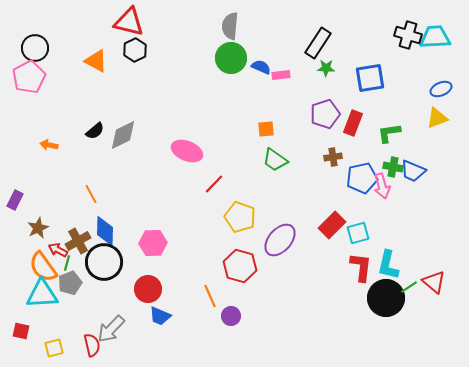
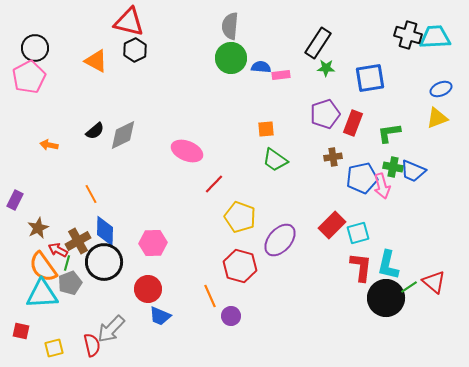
blue semicircle at (261, 67): rotated 18 degrees counterclockwise
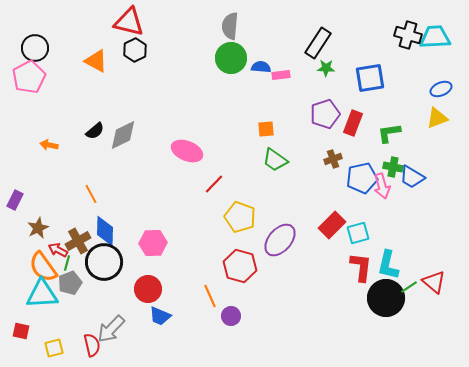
brown cross at (333, 157): moved 2 px down; rotated 12 degrees counterclockwise
blue trapezoid at (413, 171): moved 1 px left, 6 px down; rotated 8 degrees clockwise
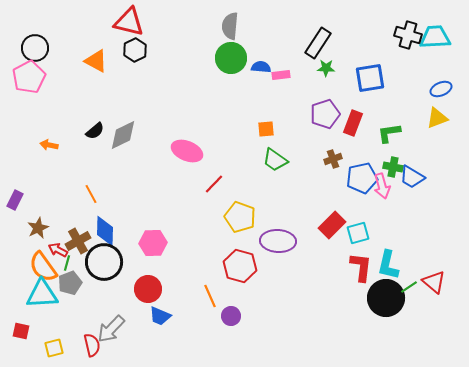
purple ellipse at (280, 240): moved 2 px left, 1 px down; rotated 52 degrees clockwise
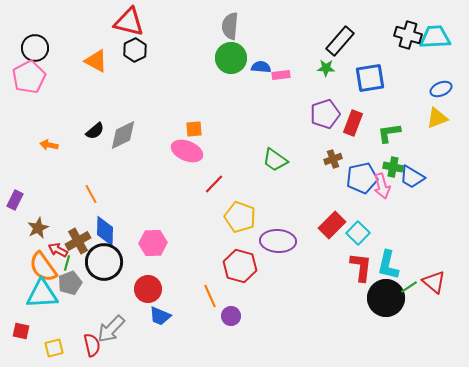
black rectangle at (318, 43): moved 22 px right, 2 px up; rotated 8 degrees clockwise
orange square at (266, 129): moved 72 px left
cyan square at (358, 233): rotated 30 degrees counterclockwise
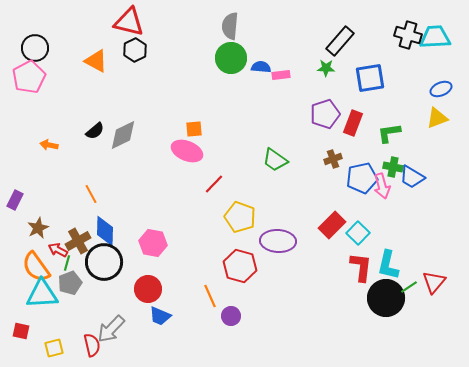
pink hexagon at (153, 243): rotated 12 degrees clockwise
orange semicircle at (43, 267): moved 7 px left
red triangle at (434, 282): rotated 30 degrees clockwise
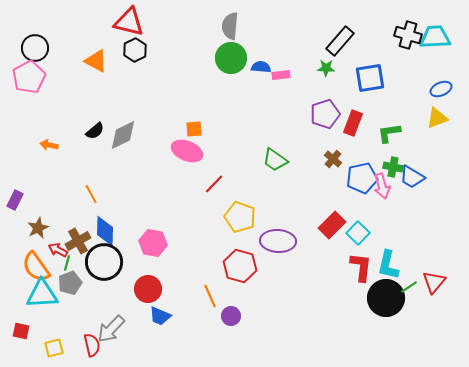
brown cross at (333, 159): rotated 30 degrees counterclockwise
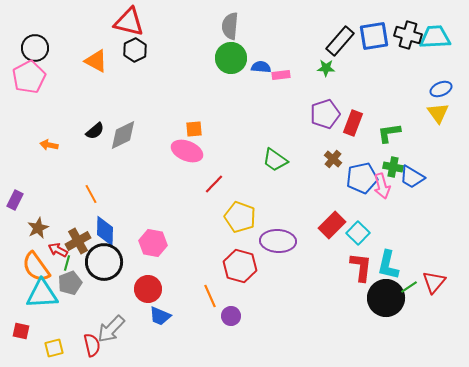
blue square at (370, 78): moved 4 px right, 42 px up
yellow triangle at (437, 118): moved 1 px right, 5 px up; rotated 45 degrees counterclockwise
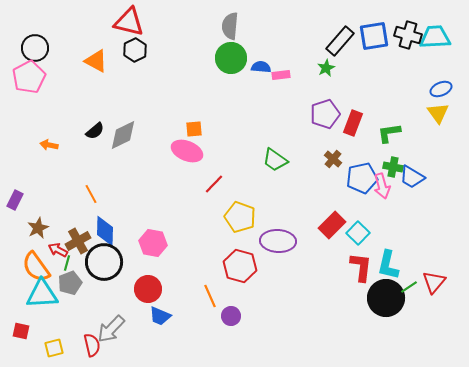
green star at (326, 68): rotated 30 degrees counterclockwise
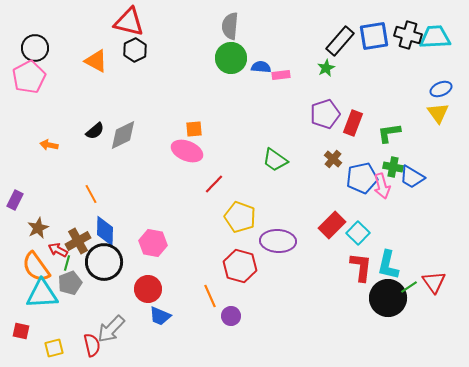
red triangle at (434, 282): rotated 15 degrees counterclockwise
black circle at (386, 298): moved 2 px right
